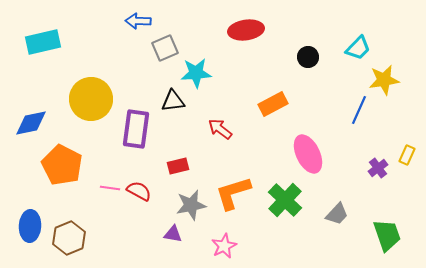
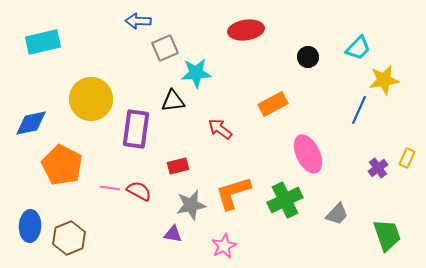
yellow rectangle: moved 3 px down
green cross: rotated 20 degrees clockwise
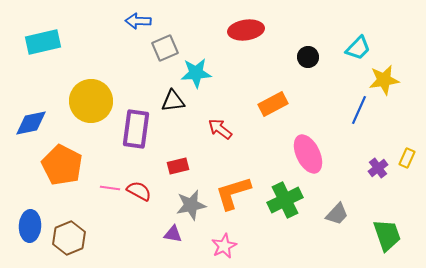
yellow circle: moved 2 px down
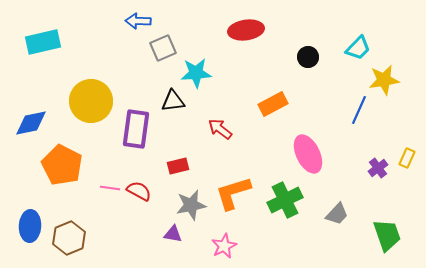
gray square: moved 2 px left
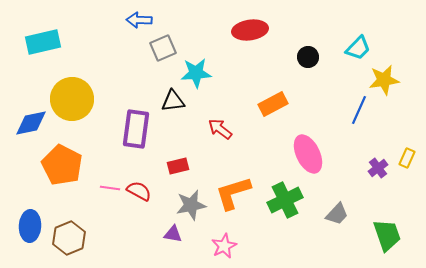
blue arrow: moved 1 px right, 1 px up
red ellipse: moved 4 px right
yellow circle: moved 19 px left, 2 px up
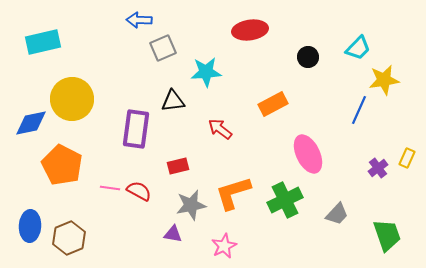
cyan star: moved 10 px right, 1 px up
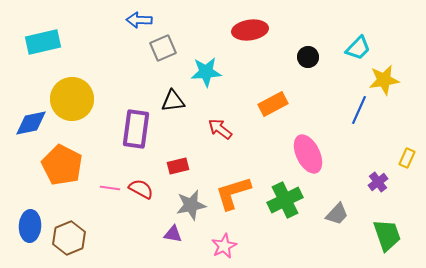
purple cross: moved 14 px down
red semicircle: moved 2 px right, 2 px up
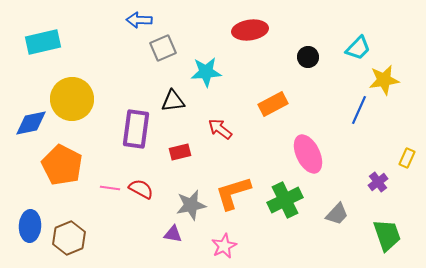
red rectangle: moved 2 px right, 14 px up
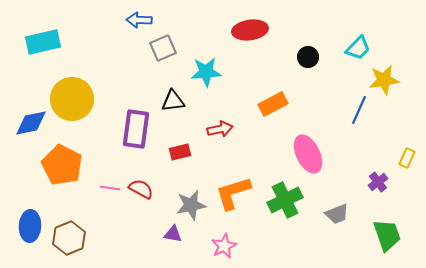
red arrow: rotated 130 degrees clockwise
gray trapezoid: rotated 25 degrees clockwise
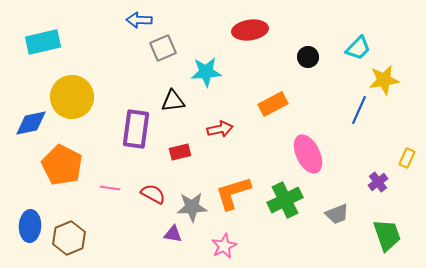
yellow circle: moved 2 px up
red semicircle: moved 12 px right, 5 px down
gray star: moved 1 px right, 2 px down; rotated 8 degrees clockwise
